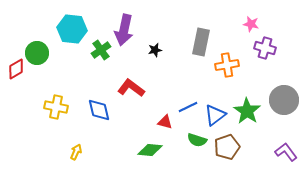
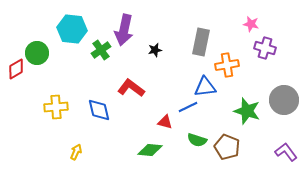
yellow cross: rotated 15 degrees counterclockwise
green star: rotated 16 degrees counterclockwise
blue triangle: moved 10 px left, 28 px up; rotated 30 degrees clockwise
brown pentagon: rotated 30 degrees counterclockwise
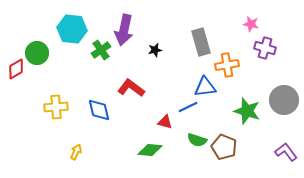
gray rectangle: rotated 28 degrees counterclockwise
brown pentagon: moved 3 px left
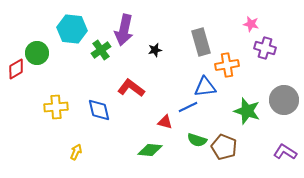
purple L-shape: moved 1 px left; rotated 20 degrees counterclockwise
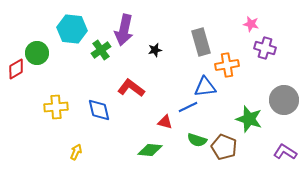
green star: moved 2 px right, 8 px down
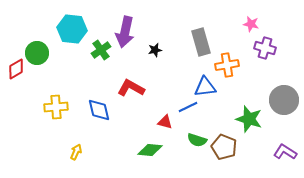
purple arrow: moved 1 px right, 2 px down
red L-shape: rotated 8 degrees counterclockwise
